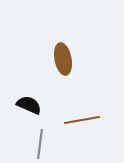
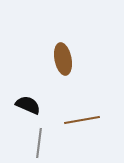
black semicircle: moved 1 px left
gray line: moved 1 px left, 1 px up
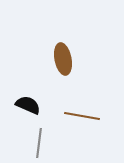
brown line: moved 4 px up; rotated 20 degrees clockwise
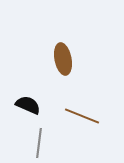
brown line: rotated 12 degrees clockwise
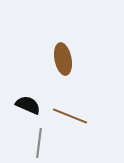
brown line: moved 12 px left
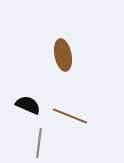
brown ellipse: moved 4 px up
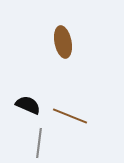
brown ellipse: moved 13 px up
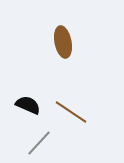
brown line: moved 1 px right, 4 px up; rotated 12 degrees clockwise
gray line: rotated 36 degrees clockwise
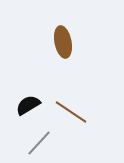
black semicircle: rotated 55 degrees counterclockwise
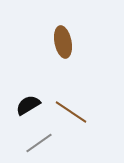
gray line: rotated 12 degrees clockwise
